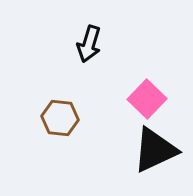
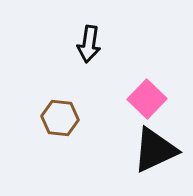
black arrow: rotated 9 degrees counterclockwise
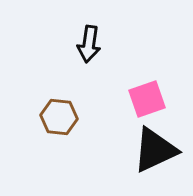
pink square: rotated 27 degrees clockwise
brown hexagon: moved 1 px left, 1 px up
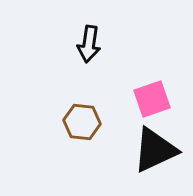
pink square: moved 5 px right
brown hexagon: moved 23 px right, 5 px down
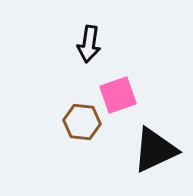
pink square: moved 34 px left, 4 px up
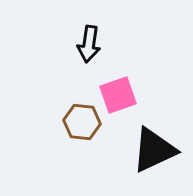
black triangle: moved 1 px left
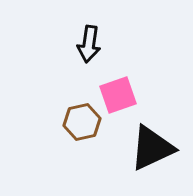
brown hexagon: rotated 18 degrees counterclockwise
black triangle: moved 2 px left, 2 px up
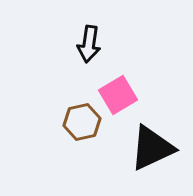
pink square: rotated 12 degrees counterclockwise
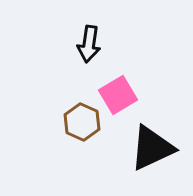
brown hexagon: rotated 24 degrees counterclockwise
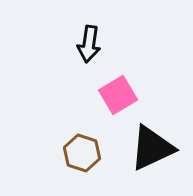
brown hexagon: moved 31 px down; rotated 6 degrees counterclockwise
